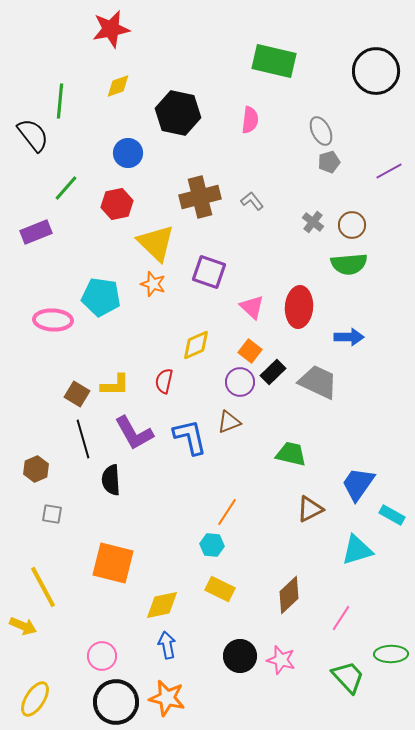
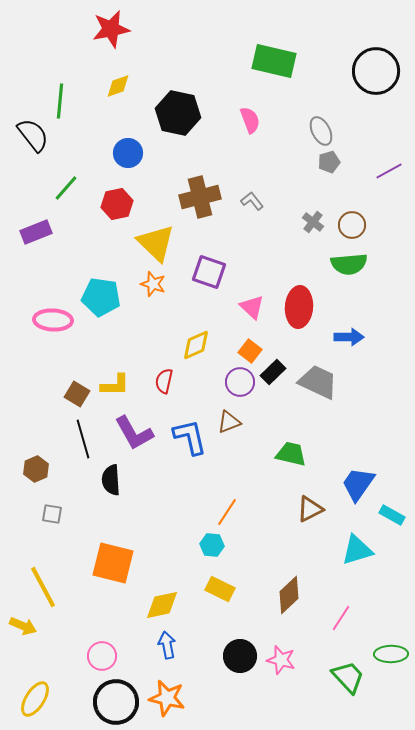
pink semicircle at (250, 120): rotated 28 degrees counterclockwise
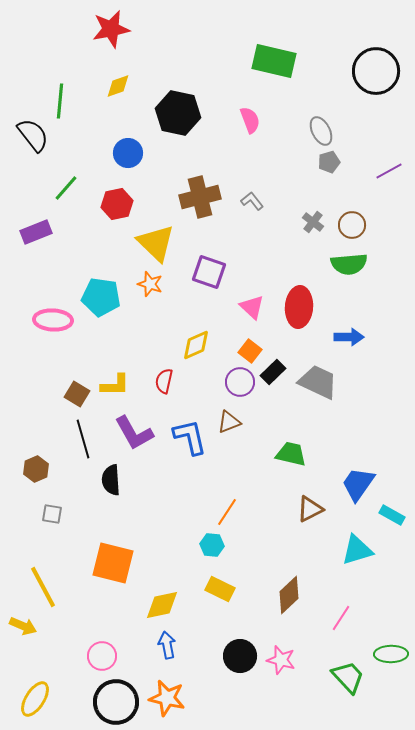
orange star at (153, 284): moved 3 px left
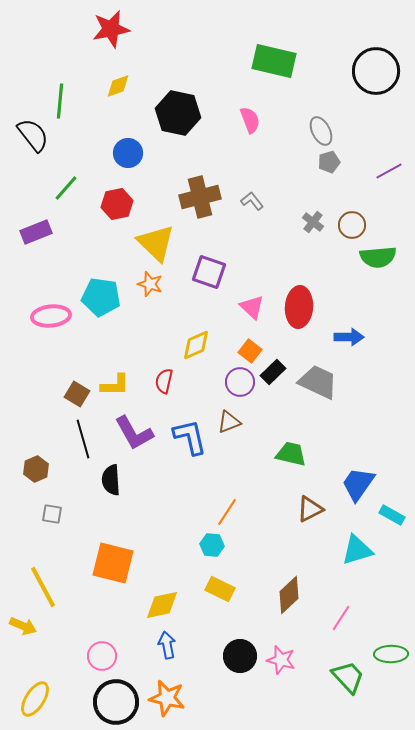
green semicircle at (349, 264): moved 29 px right, 7 px up
pink ellipse at (53, 320): moved 2 px left, 4 px up; rotated 9 degrees counterclockwise
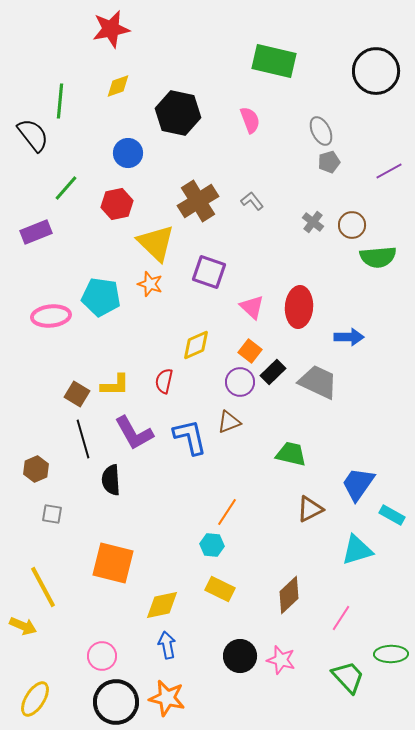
brown cross at (200, 197): moved 2 px left, 4 px down; rotated 18 degrees counterclockwise
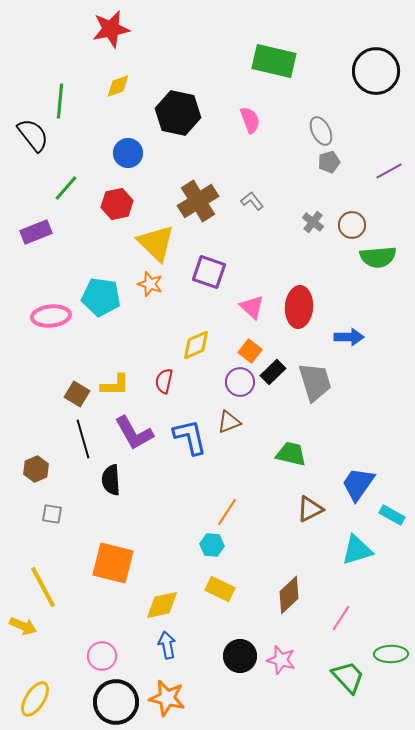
gray trapezoid at (318, 382): moved 3 px left; rotated 48 degrees clockwise
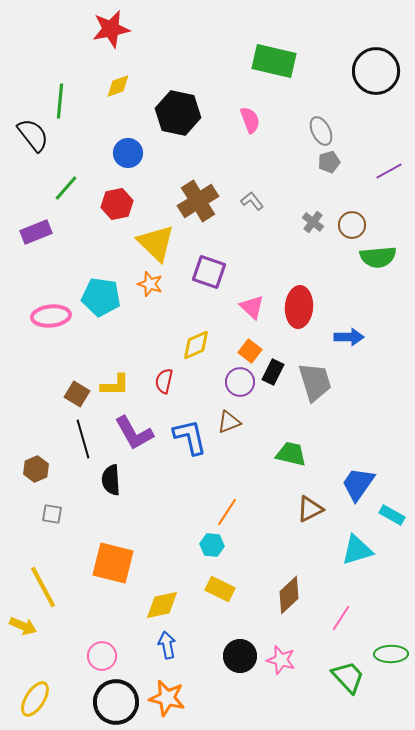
black rectangle at (273, 372): rotated 20 degrees counterclockwise
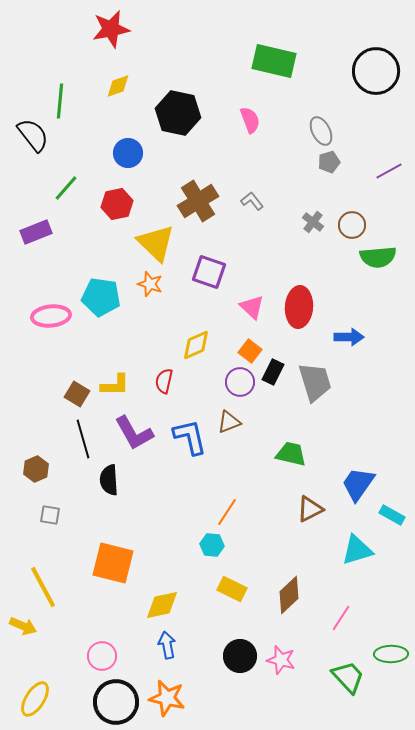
black semicircle at (111, 480): moved 2 px left
gray square at (52, 514): moved 2 px left, 1 px down
yellow rectangle at (220, 589): moved 12 px right
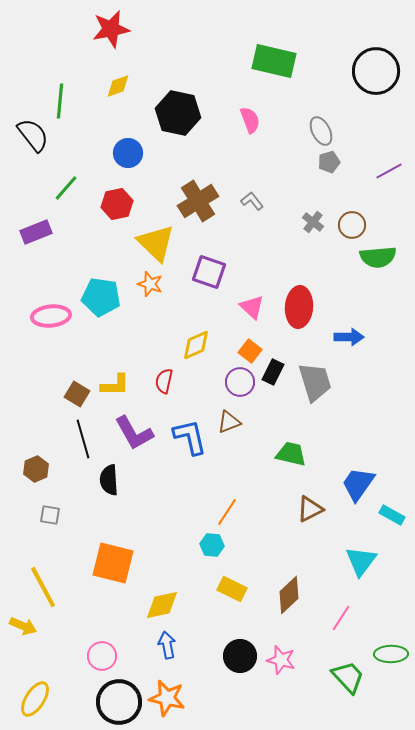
cyan triangle at (357, 550): moved 4 px right, 11 px down; rotated 36 degrees counterclockwise
black circle at (116, 702): moved 3 px right
